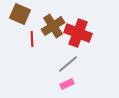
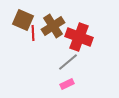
brown square: moved 3 px right, 6 px down
red cross: moved 1 px right, 4 px down
red line: moved 1 px right, 6 px up
gray line: moved 2 px up
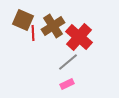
red cross: rotated 20 degrees clockwise
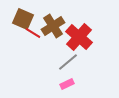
brown square: moved 1 px up
red line: rotated 56 degrees counterclockwise
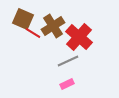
gray line: moved 1 px up; rotated 15 degrees clockwise
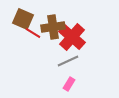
brown cross: moved 1 px down; rotated 25 degrees clockwise
red cross: moved 7 px left
pink rectangle: moved 2 px right; rotated 32 degrees counterclockwise
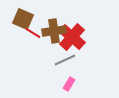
brown cross: moved 1 px right, 4 px down
gray line: moved 3 px left, 1 px up
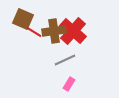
red line: moved 1 px right, 1 px up
red cross: moved 1 px right, 6 px up
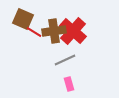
pink rectangle: rotated 48 degrees counterclockwise
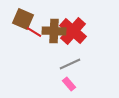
brown cross: rotated 10 degrees clockwise
gray line: moved 5 px right, 4 px down
pink rectangle: rotated 24 degrees counterclockwise
